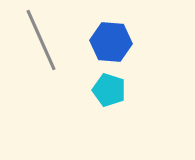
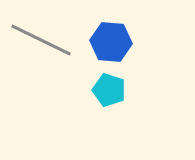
gray line: rotated 40 degrees counterclockwise
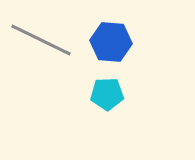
cyan pentagon: moved 2 px left, 4 px down; rotated 20 degrees counterclockwise
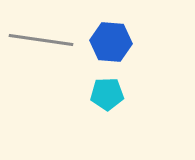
gray line: rotated 18 degrees counterclockwise
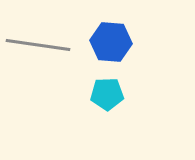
gray line: moved 3 px left, 5 px down
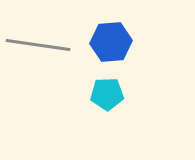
blue hexagon: rotated 9 degrees counterclockwise
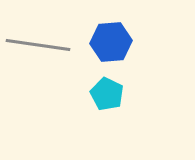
cyan pentagon: rotated 28 degrees clockwise
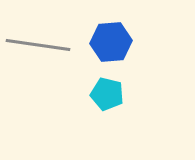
cyan pentagon: rotated 12 degrees counterclockwise
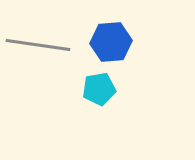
cyan pentagon: moved 8 px left, 5 px up; rotated 24 degrees counterclockwise
